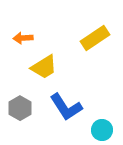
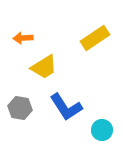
gray hexagon: rotated 20 degrees counterclockwise
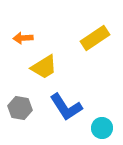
cyan circle: moved 2 px up
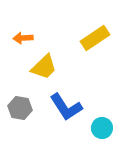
yellow trapezoid: rotated 12 degrees counterclockwise
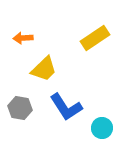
yellow trapezoid: moved 2 px down
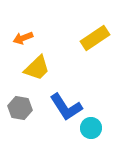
orange arrow: rotated 18 degrees counterclockwise
yellow trapezoid: moved 7 px left, 1 px up
cyan circle: moved 11 px left
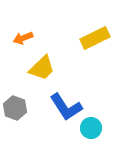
yellow rectangle: rotated 8 degrees clockwise
yellow trapezoid: moved 5 px right
gray hexagon: moved 5 px left; rotated 10 degrees clockwise
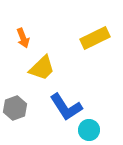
orange arrow: rotated 90 degrees counterclockwise
gray hexagon: rotated 20 degrees clockwise
cyan circle: moved 2 px left, 2 px down
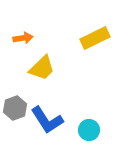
orange arrow: rotated 78 degrees counterclockwise
blue L-shape: moved 19 px left, 13 px down
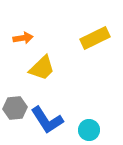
gray hexagon: rotated 15 degrees clockwise
